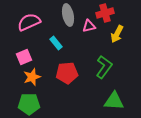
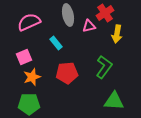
red cross: rotated 18 degrees counterclockwise
yellow arrow: rotated 18 degrees counterclockwise
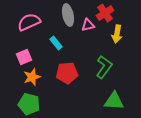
pink triangle: moved 1 px left, 1 px up
green pentagon: rotated 15 degrees clockwise
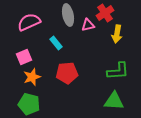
green L-shape: moved 14 px right, 4 px down; rotated 50 degrees clockwise
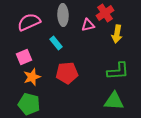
gray ellipse: moved 5 px left; rotated 10 degrees clockwise
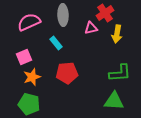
pink triangle: moved 3 px right, 3 px down
green L-shape: moved 2 px right, 2 px down
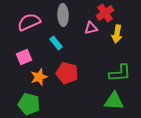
red pentagon: rotated 20 degrees clockwise
orange star: moved 7 px right
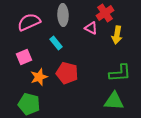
pink triangle: rotated 40 degrees clockwise
yellow arrow: moved 1 px down
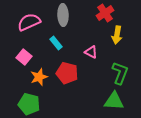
pink triangle: moved 24 px down
pink square: rotated 28 degrees counterclockwise
green L-shape: rotated 65 degrees counterclockwise
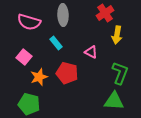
pink semicircle: rotated 140 degrees counterclockwise
